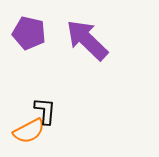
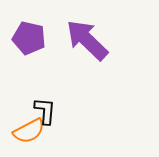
purple pentagon: moved 5 px down
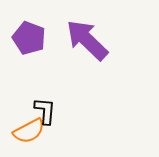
purple pentagon: rotated 8 degrees clockwise
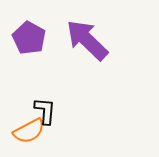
purple pentagon: rotated 8 degrees clockwise
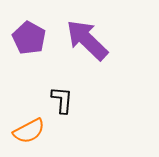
black L-shape: moved 17 px right, 11 px up
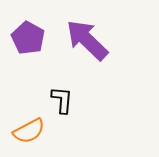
purple pentagon: moved 1 px left
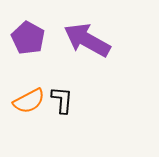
purple arrow: rotated 15 degrees counterclockwise
orange semicircle: moved 30 px up
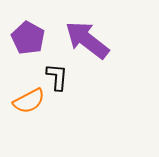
purple arrow: rotated 9 degrees clockwise
black L-shape: moved 5 px left, 23 px up
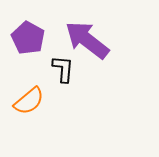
black L-shape: moved 6 px right, 8 px up
orange semicircle: rotated 12 degrees counterclockwise
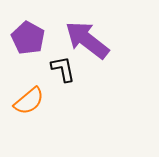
black L-shape: rotated 16 degrees counterclockwise
